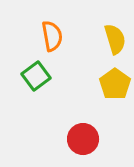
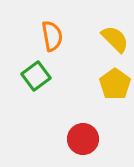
yellow semicircle: rotated 28 degrees counterclockwise
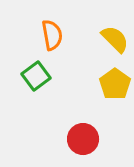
orange semicircle: moved 1 px up
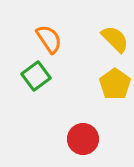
orange semicircle: moved 3 px left, 4 px down; rotated 24 degrees counterclockwise
